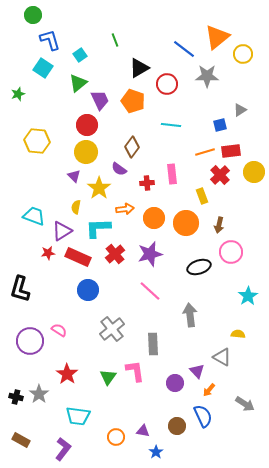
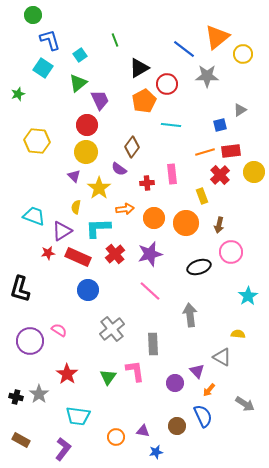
orange pentagon at (133, 101): moved 11 px right; rotated 25 degrees clockwise
blue star at (156, 452): rotated 24 degrees clockwise
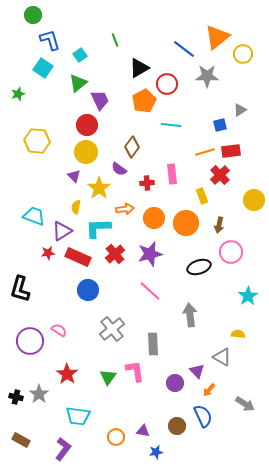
yellow circle at (254, 172): moved 28 px down
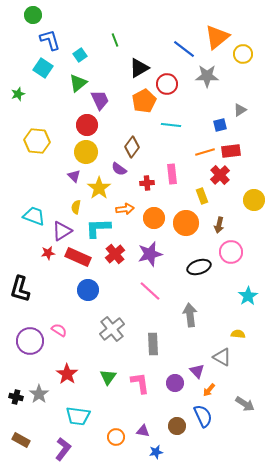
pink L-shape at (135, 371): moved 5 px right, 12 px down
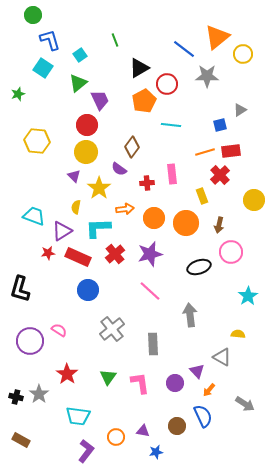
purple L-shape at (63, 449): moved 23 px right, 2 px down
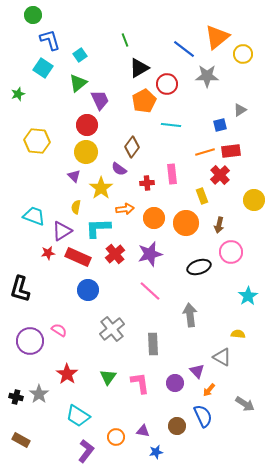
green line at (115, 40): moved 10 px right
yellow star at (99, 188): moved 2 px right
cyan trapezoid at (78, 416): rotated 25 degrees clockwise
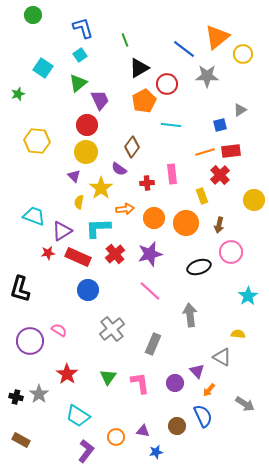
blue L-shape at (50, 40): moved 33 px right, 12 px up
yellow semicircle at (76, 207): moved 3 px right, 5 px up
gray rectangle at (153, 344): rotated 25 degrees clockwise
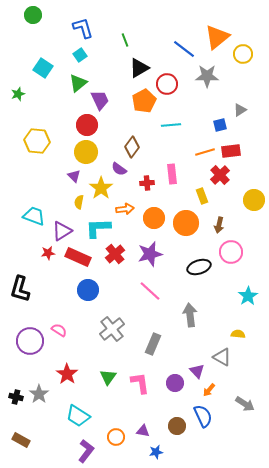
cyan line at (171, 125): rotated 12 degrees counterclockwise
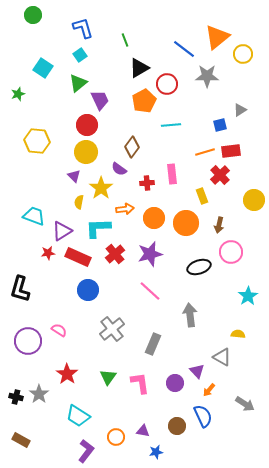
purple circle at (30, 341): moved 2 px left
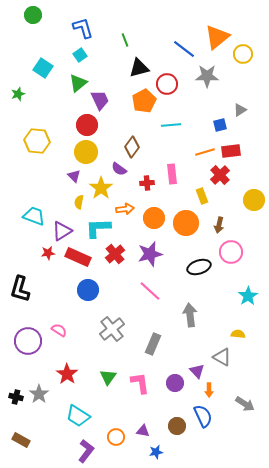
black triangle at (139, 68): rotated 15 degrees clockwise
orange arrow at (209, 390): rotated 40 degrees counterclockwise
